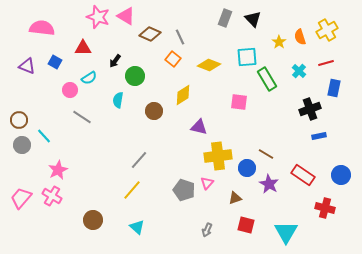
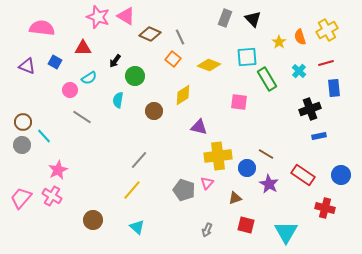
blue rectangle at (334, 88): rotated 18 degrees counterclockwise
brown circle at (19, 120): moved 4 px right, 2 px down
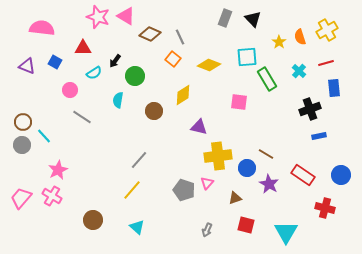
cyan semicircle at (89, 78): moved 5 px right, 5 px up
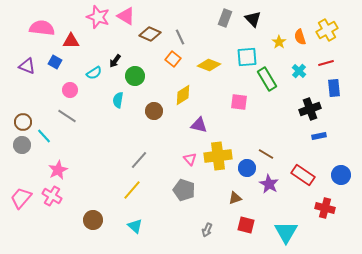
red triangle at (83, 48): moved 12 px left, 7 px up
gray line at (82, 117): moved 15 px left, 1 px up
purple triangle at (199, 127): moved 2 px up
pink triangle at (207, 183): moved 17 px left, 24 px up; rotated 24 degrees counterclockwise
cyan triangle at (137, 227): moved 2 px left, 1 px up
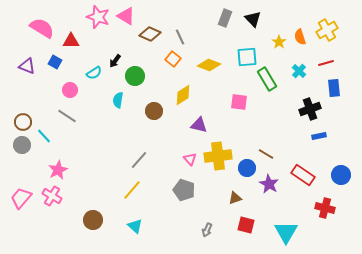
pink semicircle at (42, 28): rotated 25 degrees clockwise
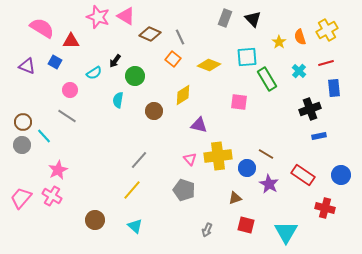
brown circle at (93, 220): moved 2 px right
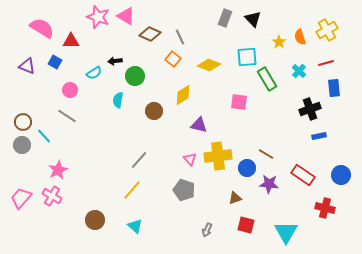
black arrow at (115, 61): rotated 48 degrees clockwise
purple star at (269, 184): rotated 24 degrees counterclockwise
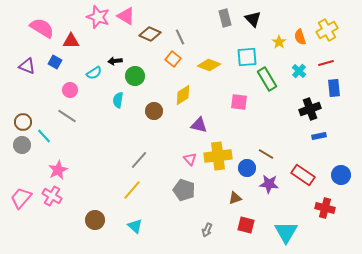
gray rectangle at (225, 18): rotated 36 degrees counterclockwise
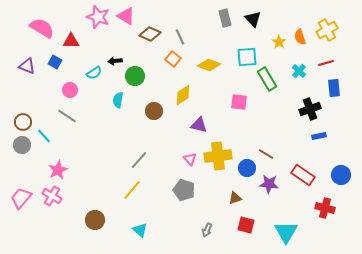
cyan triangle at (135, 226): moved 5 px right, 4 px down
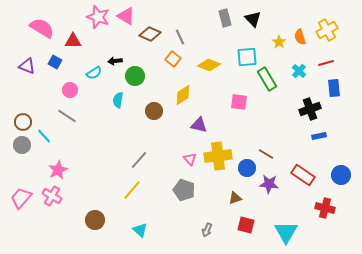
red triangle at (71, 41): moved 2 px right
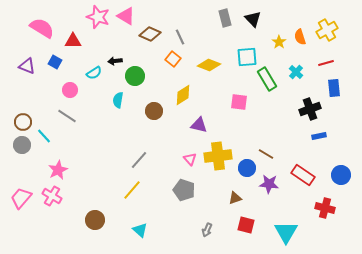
cyan cross at (299, 71): moved 3 px left, 1 px down
